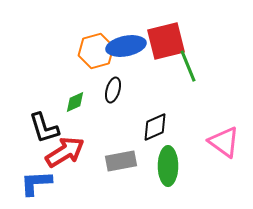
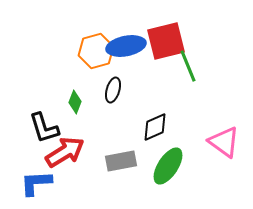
green diamond: rotated 45 degrees counterclockwise
green ellipse: rotated 33 degrees clockwise
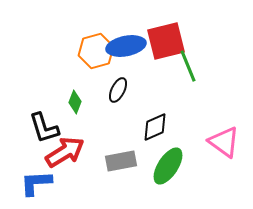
black ellipse: moved 5 px right; rotated 10 degrees clockwise
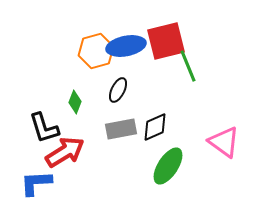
gray rectangle: moved 32 px up
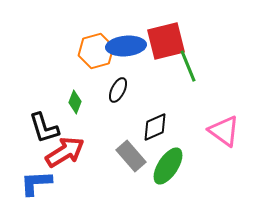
blue ellipse: rotated 6 degrees clockwise
gray rectangle: moved 10 px right, 27 px down; rotated 60 degrees clockwise
pink triangle: moved 11 px up
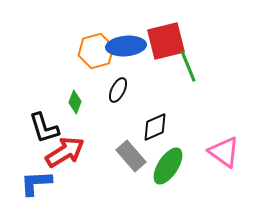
pink triangle: moved 21 px down
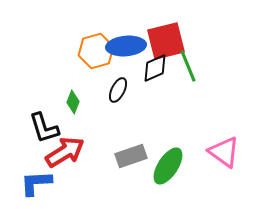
green diamond: moved 2 px left
black diamond: moved 59 px up
gray rectangle: rotated 68 degrees counterclockwise
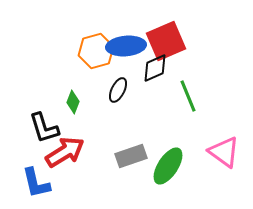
red square: rotated 9 degrees counterclockwise
green line: moved 30 px down
blue L-shape: rotated 100 degrees counterclockwise
